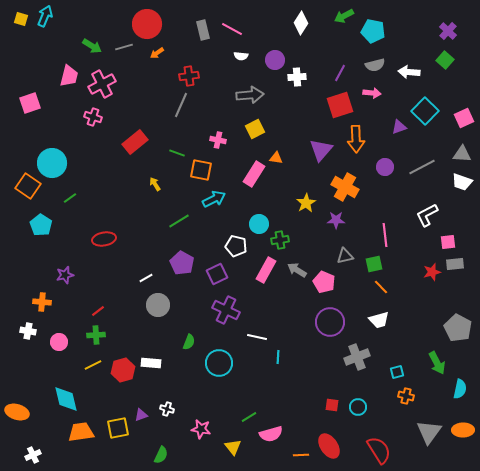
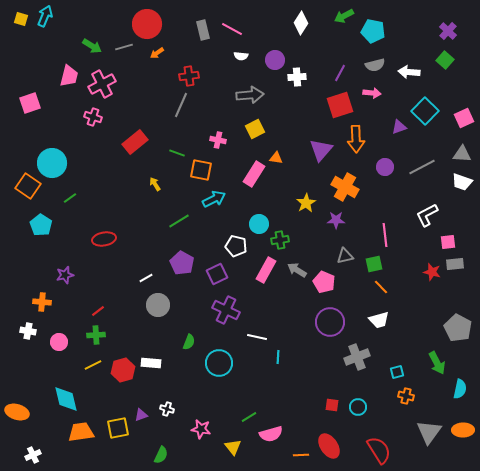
red star at (432, 272): rotated 30 degrees clockwise
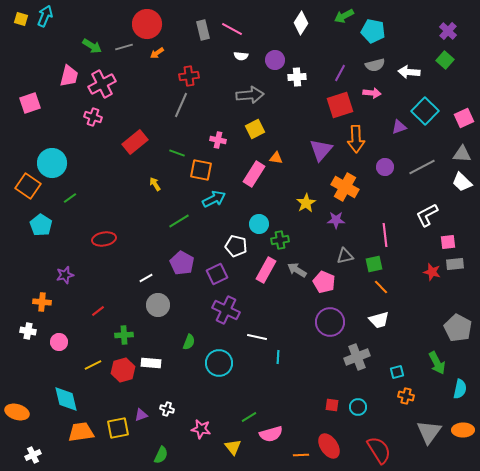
white trapezoid at (462, 182): rotated 25 degrees clockwise
green cross at (96, 335): moved 28 px right
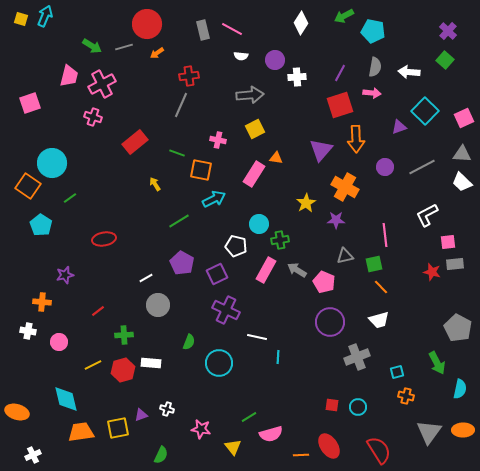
gray semicircle at (375, 65): moved 2 px down; rotated 66 degrees counterclockwise
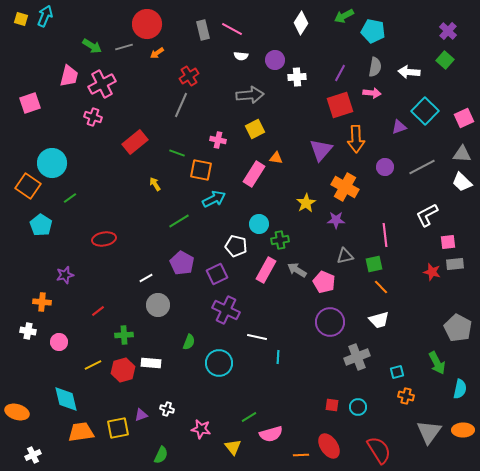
red cross at (189, 76): rotated 24 degrees counterclockwise
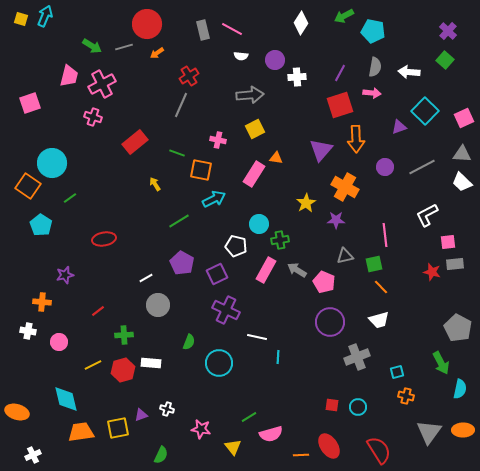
green arrow at (437, 363): moved 4 px right
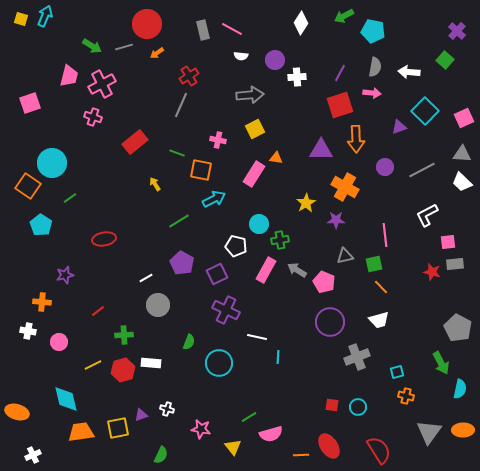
purple cross at (448, 31): moved 9 px right
purple triangle at (321, 150): rotated 50 degrees clockwise
gray line at (422, 167): moved 3 px down
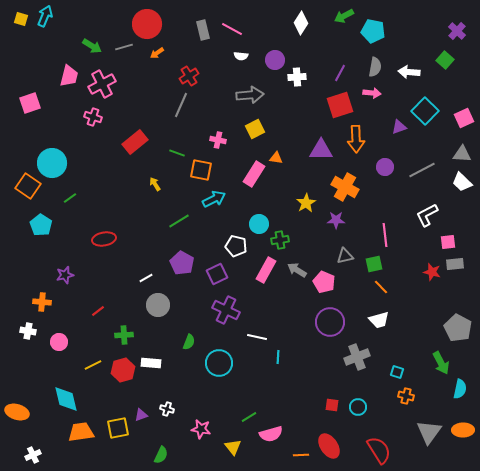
cyan square at (397, 372): rotated 32 degrees clockwise
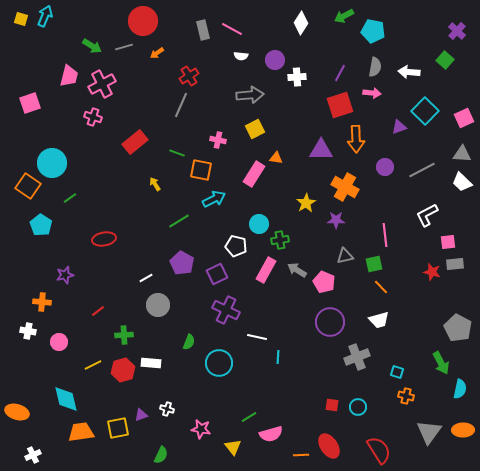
red circle at (147, 24): moved 4 px left, 3 px up
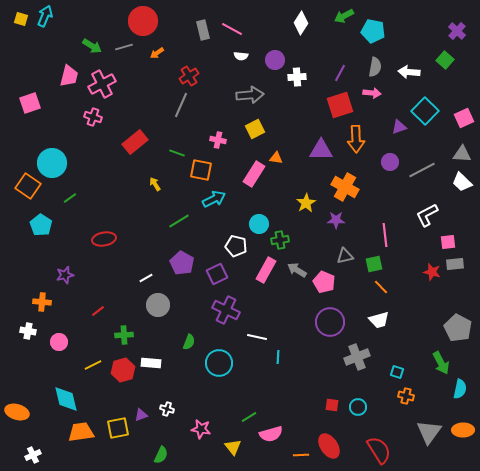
purple circle at (385, 167): moved 5 px right, 5 px up
